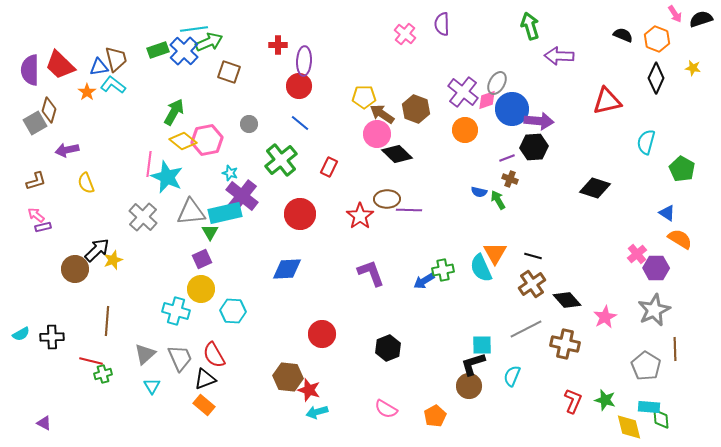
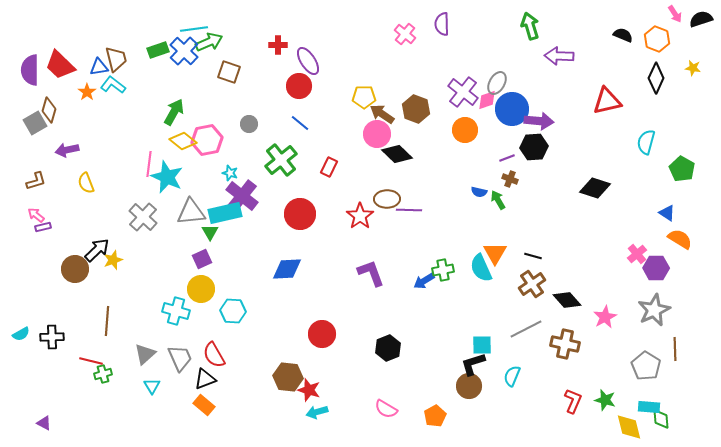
purple ellipse at (304, 61): moved 4 px right; rotated 36 degrees counterclockwise
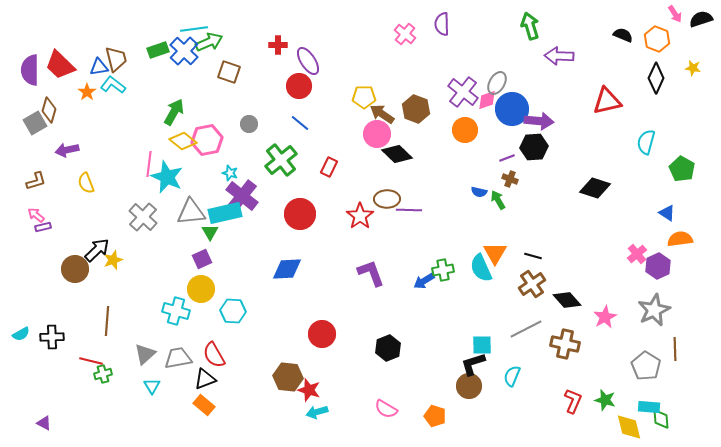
orange semicircle at (680, 239): rotated 40 degrees counterclockwise
purple hexagon at (656, 268): moved 2 px right, 2 px up; rotated 25 degrees counterclockwise
gray trapezoid at (180, 358): moved 2 px left; rotated 76 degrees counterclockwise
orange pentagon at (435, 416): rotated 25 degrees counterclockwise
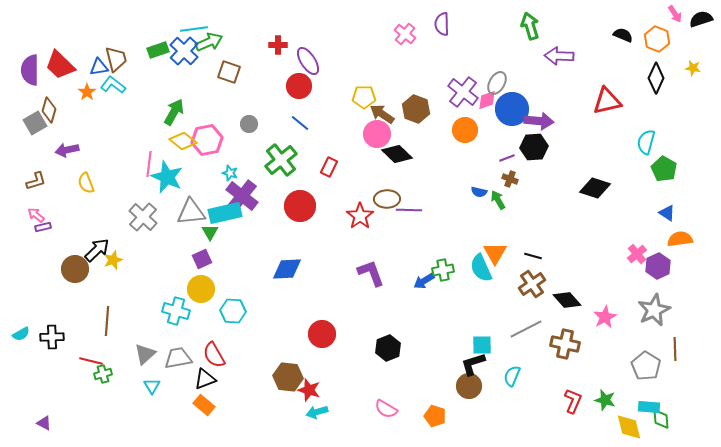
green pentagon at (682, 169): moved 18 px left
red circle at (300, 214): moved 8 px up
